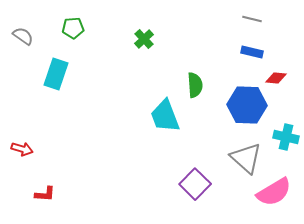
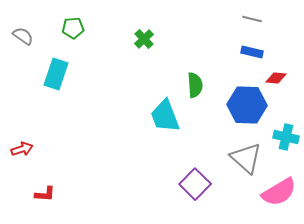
red arrow: rotated 35 degrees counterclockwise
pink semicircle: moved 5 px right
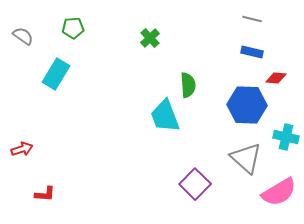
green cross: moved 6 px right, 1 px up
cyan rectangle: rotated 12 degrees clockwise
green semicircle: moved 7 px left
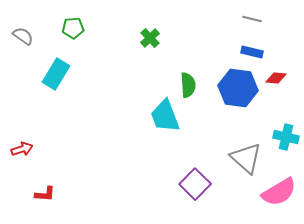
blue hexagon: moved 9 px left, 17 px up; rotated 6 degrees clockwise
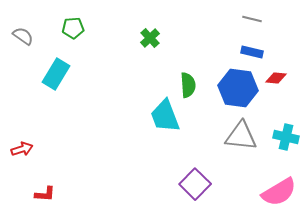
gray triangle: moved 5 px left, 22 px up; rotated 36 degrees counterclockwise
